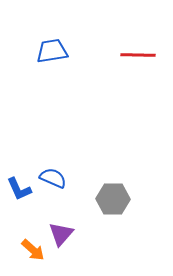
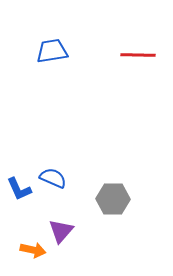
purple triangle: moved 3 px up
orange arrow: rotated 30 degrees counterclockwise
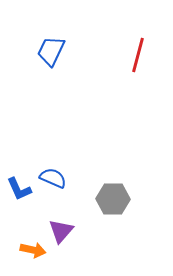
blue trapezoid: moved 1 px left; rotated 56 degrees counterclockwise
red line: rotated 76 degrees counterclockwise
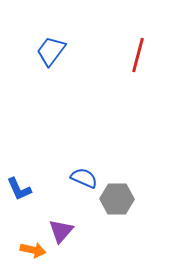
blue trapezoid: rotated 12 degrees clockwise
blue semicircle: moved 31 px right
gray hexagon: moved 4 px right
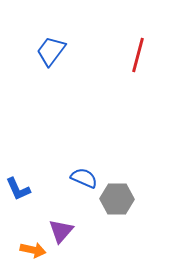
blue L-shape: moved 1 px left
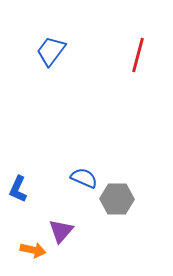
blue L-shape: rotated 48 degrees clockwise
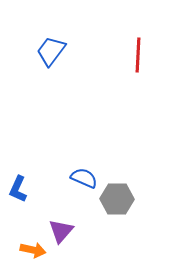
red line: rotated 12 degrees counterclockwise
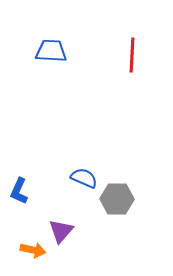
blue trapezoid: rotated 56 degrees clockwise
red line: moved 6 px left
blue L-shape: moved 1 px right, 2 px down
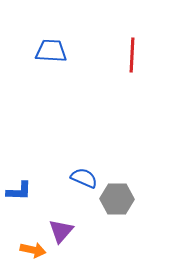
blue L-shape: rotated 112 degrees counterclockwise
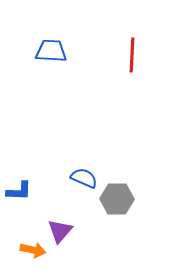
purple triangle: moved 1 px left
